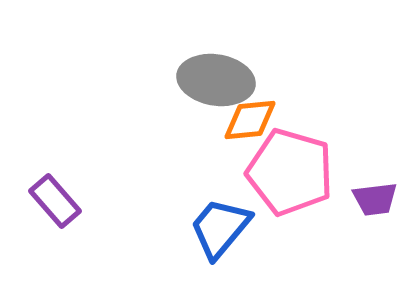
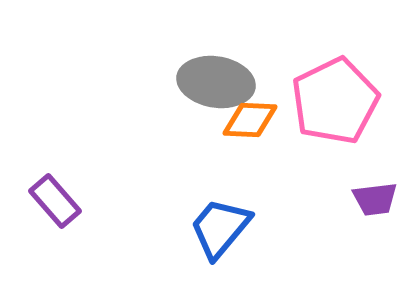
gray ellipse: moved 2 px down
orange diamond: rotated 8 degrees clockwise
pink pentagon: moved 45 px right, 71 px up; rotated 30 degrees clockwise
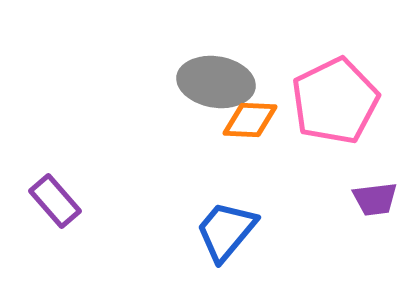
blue trapezoid: moved 6 px right, 3 px down
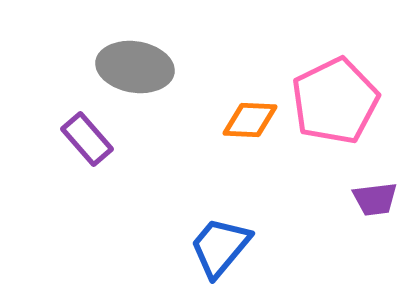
gray ellipse: moved 81 px left, 15 px up
purple rectangle: moved 32 px right, 62 px up
blue trapezoid: moved 6 px left, 16 px down
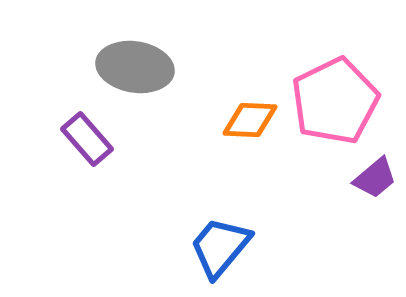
purple trapezoid: moved 21 px up; rotated 33 degrees counterclockwise
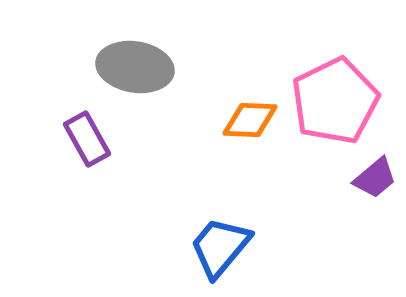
purple rectangle: rotated 12 degrees clockwise
